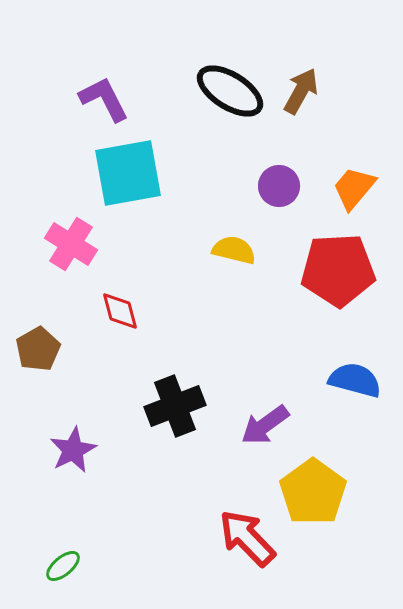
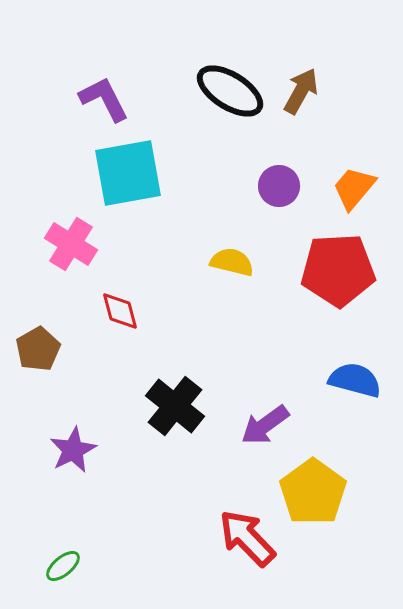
yellow semicircle: moved 2 px left, 12 px down
black cross: rotated 30 degrees counterclockwise
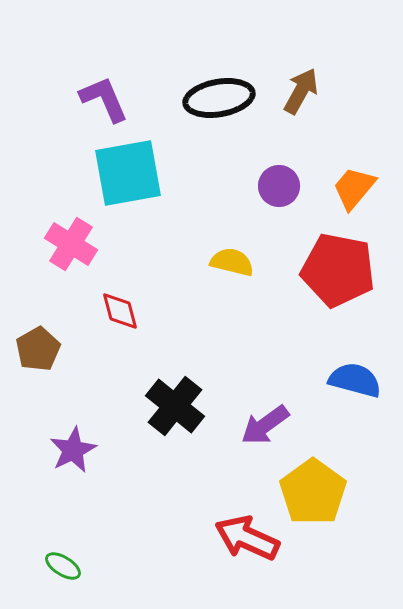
black ellipse: moved 11 px left, 7 px down; rotated 42 degrees counterclockwise
purple L-shape: rotated 4 degrees clockwise
red pentagon: rotated 14 degrees clockwise
red arrow: rotated 22 degrees counterclockwise
green ellipse: rotated 72 degrees clockwise
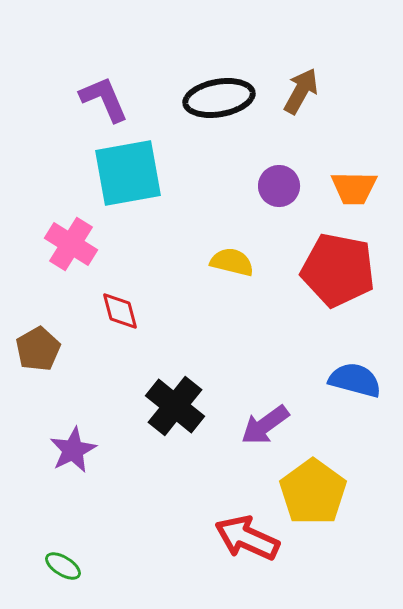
orange trapezoid: rotated 129 degrees counterclockwise
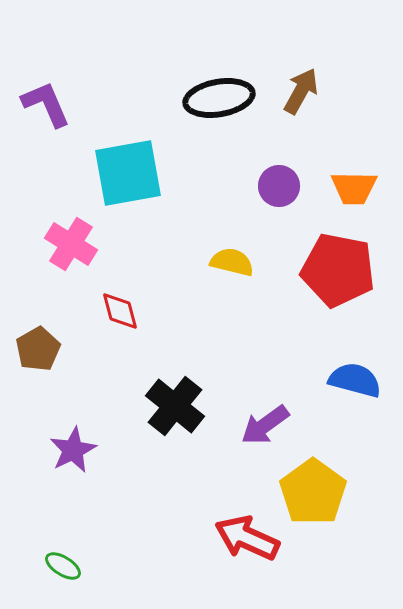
purple L-shape: moved 58 px left, 5 px down
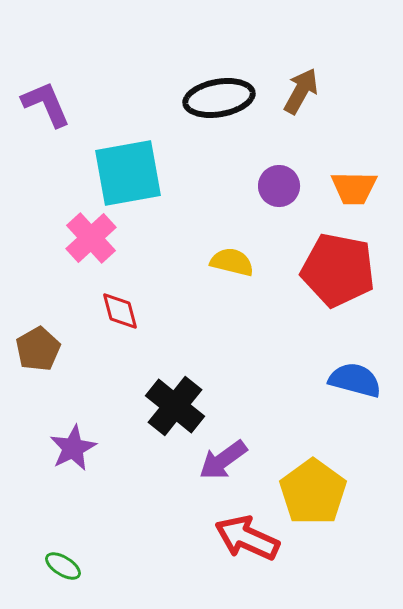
pink cross: moved 20 px right, 6 px up; rotated 15 degrees clockwise
purple arrow: moved 42 px left, 35 px down
purple star: moved 2 px up
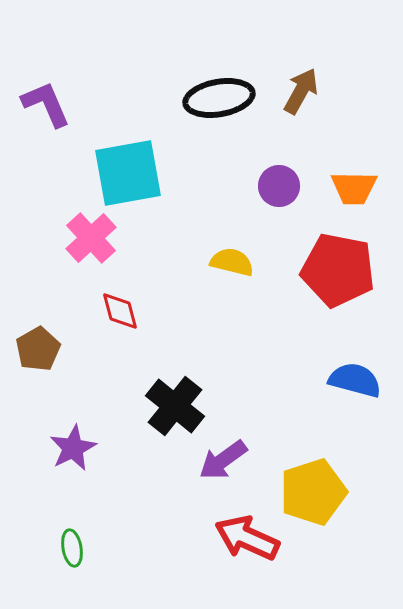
yellow pentagon: rotated 18 degrees clockwise
green ellipse: moved 9 px right, 18 px up; rotated 48 degrees clockwise
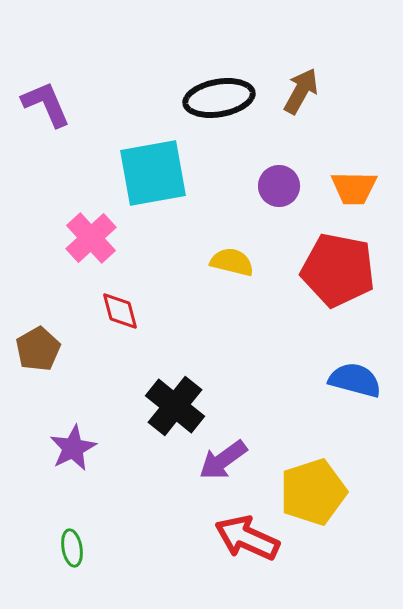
cyan square: moved 25 px right
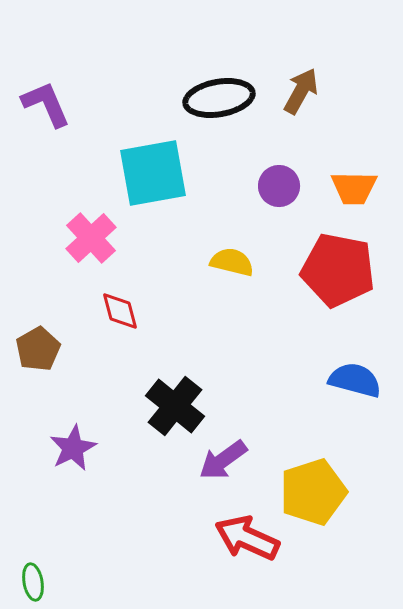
green ellipse: moved 39 px left, 34 px down
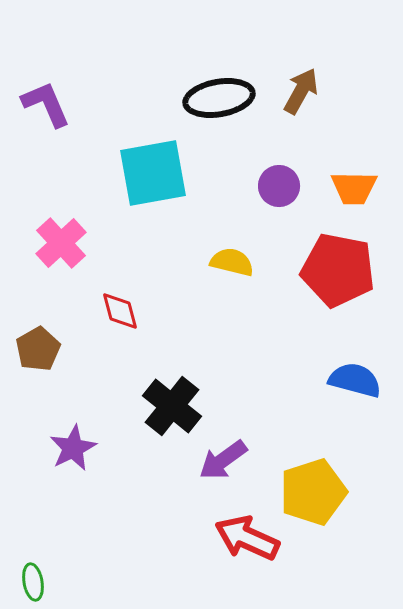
pink cross: moved 30 px left, 5 px down
black cross: moved 3 px left
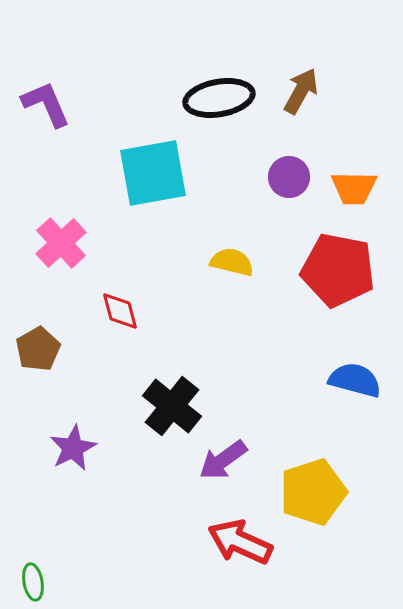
purple circle: moved 10 px right, 9 px up
red arrow: moved 7 px left, 4 px down
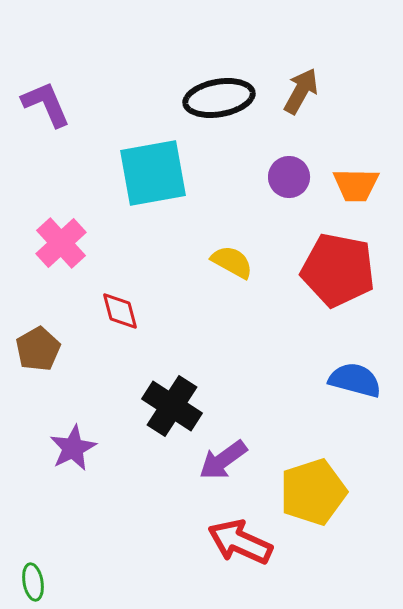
orange trapezoid: moved 2 px right, 3 px up
yellow semicircle: rotated 15 degrees clockwise
black cross: rotated 6 degrees counterclockwise
